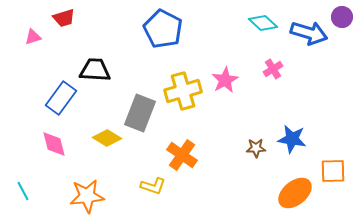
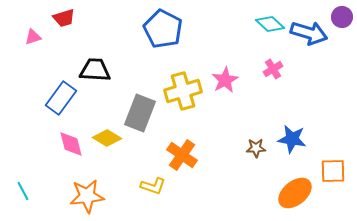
cyan diamond: moved 7 px right, 1 px down
pink diamond: moved 17 px right
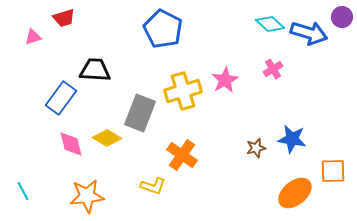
brown star: rotated 12 degrees counterclockwise
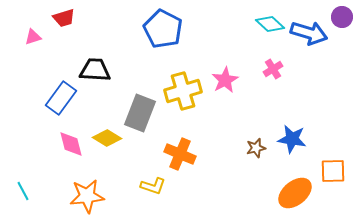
orange cross: moved 2 px left, 1 px up; rotated 12 degrees counterclockwise
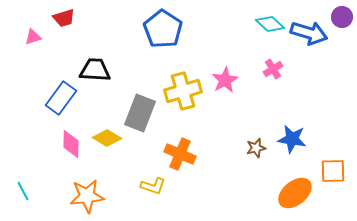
blue pentagon: rotated 6 degrees clockwise
pink diamond: rotated 16 degrees clockwise
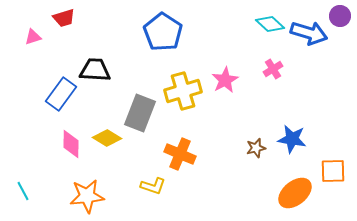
purple circle: moved 2 px left, 1 px up
blue pentagon: moved 3 px down
blue rectangle: moved 4 px up
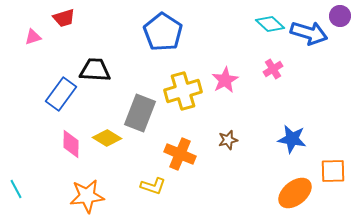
brown star: moved 28 px left, 8 px up
cyan line: moved 7 px left, 2 px up
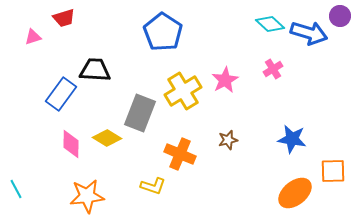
yellow cross: rotated 15 degrees counterclockwise
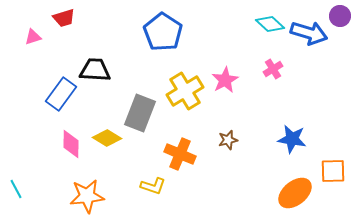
yellow cross: moved 2 px right
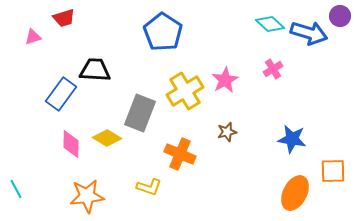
brown star: moved 1 px left, 8 px up
yellow L-shape: moved 4 px left, 1 px down
orange ellipse: rotated 24 degrees counterclockwise
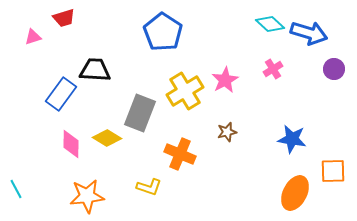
purple circle: moved 6 px left, 53 px down
